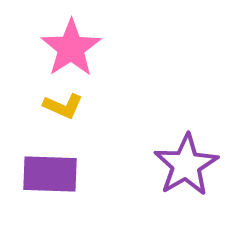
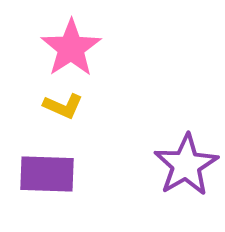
purple rectangle: moved 3 px left
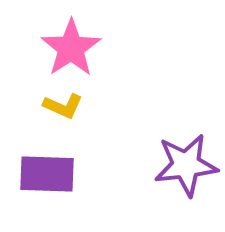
purple star: rotated 24 degrees clockwise
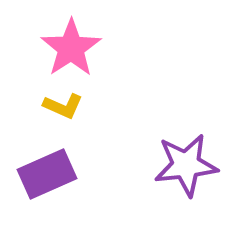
purple rectangle: rotated 26 degrees counterclockwise
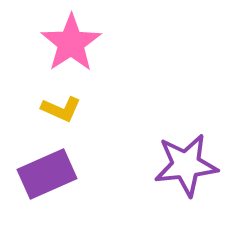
pink star: moved 5 px up
yellow L-shape: moved 2 px left, 3 px down
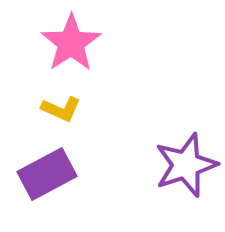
purple star: rotated 12 degrees counterclockwise
purple rectangle: rotated 4 degrees counterclockwise
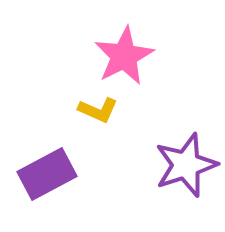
pink star: moved 53 px right, 13 px down; rotated 6 degrees clockwise
yellow L-shape: moved 37 px right, 1 px down
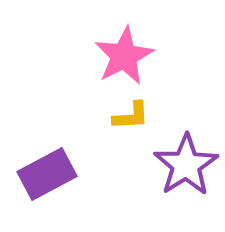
yellow L-shape: moved 33 px right, 6 px down; rotated 27 degrees counterclockwise
purple star: rotated 14 degrees counterclockwise
